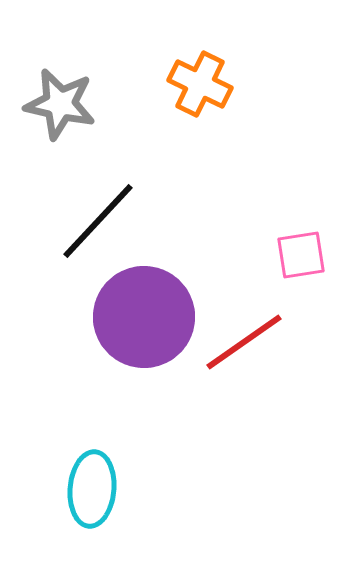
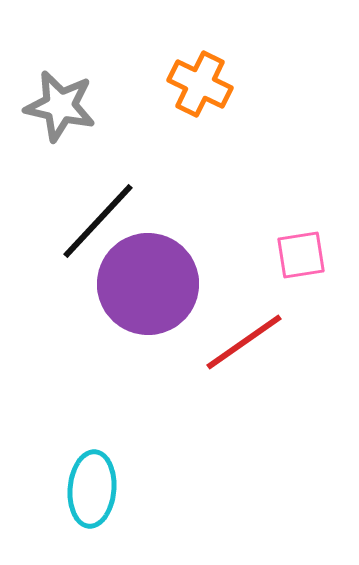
gray star: moved 2 px down
purple circle: moved 4 px right, 33 px up
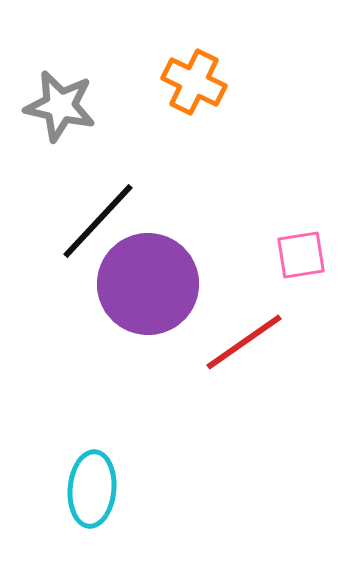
orange cross: moved 6 px left, 2 px up
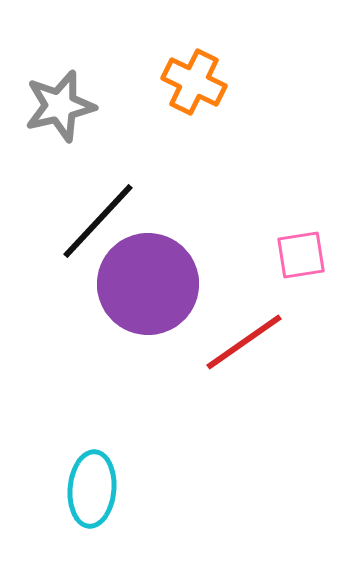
gray star: rotated 26 degrees counterclockwise
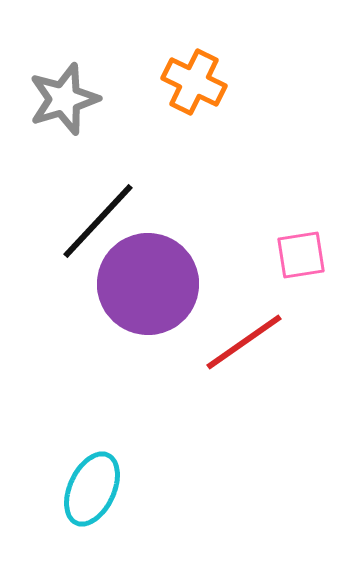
gray star: moved 4 px right, 7 px up; rotated 4 degrees counterclockwise
cyan ellipse: rotated 20 degrees clockwise
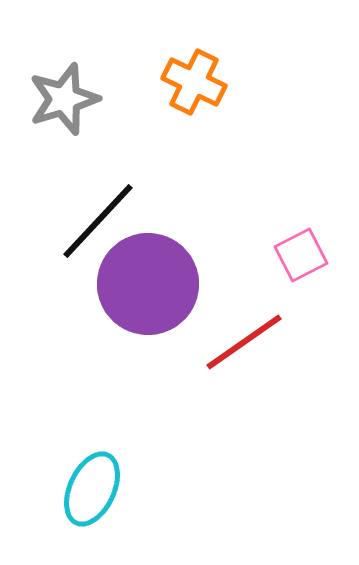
pink square: rotated 18 degrees counterclockwise
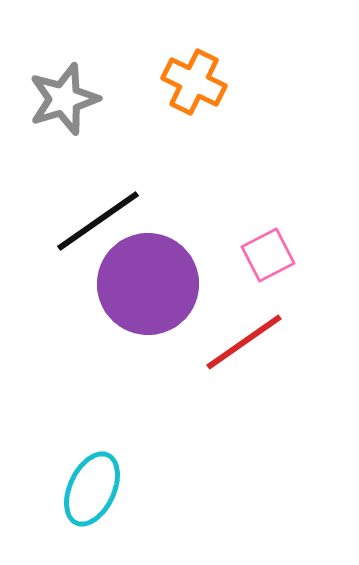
black line: rotated 12 degrees clockwise
pink square: moved 33 px left
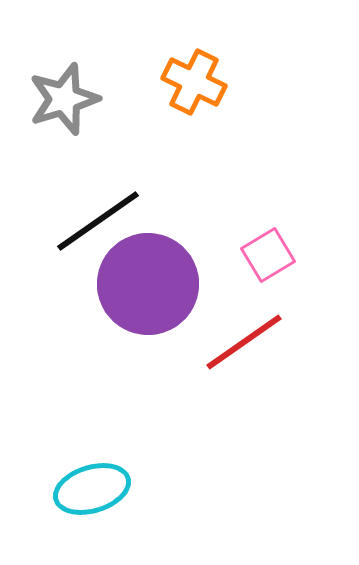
pink square: rotated 4 degrees counterclockwise
cyan ellipse: rotated 48 degrees clockwise
